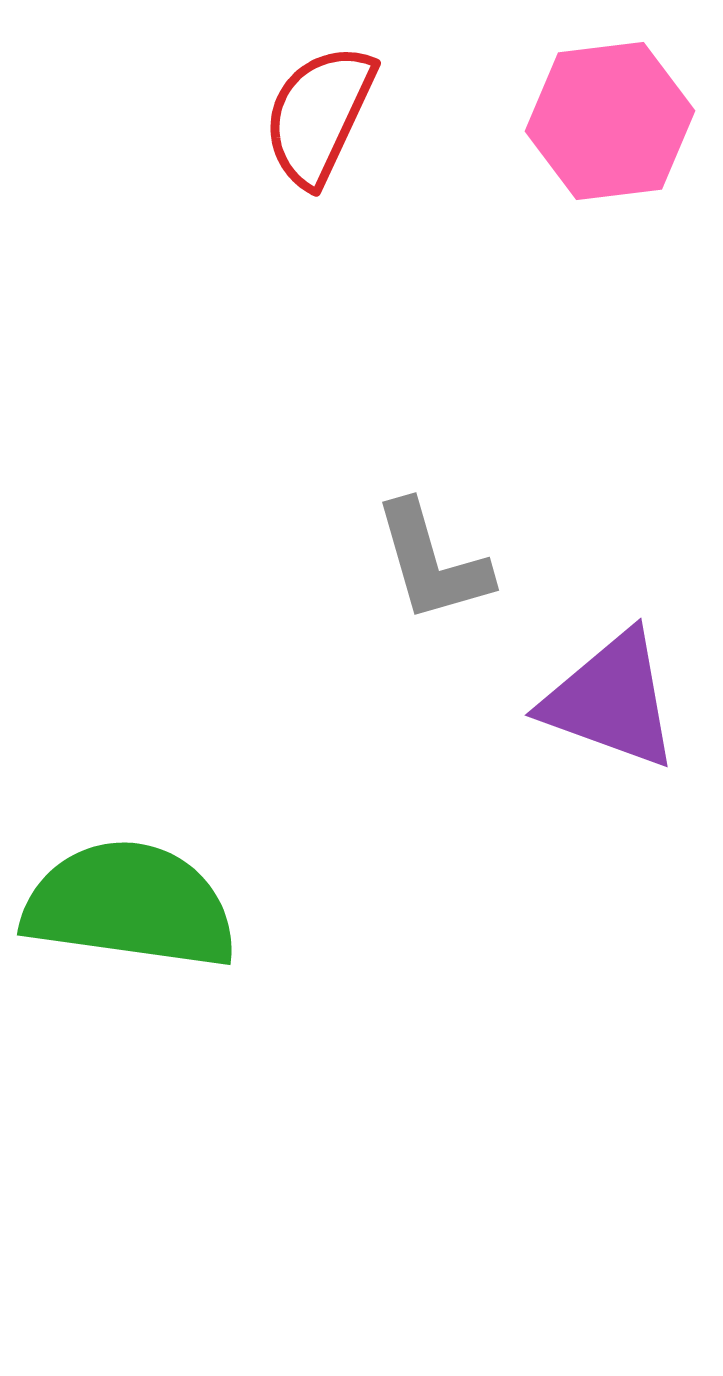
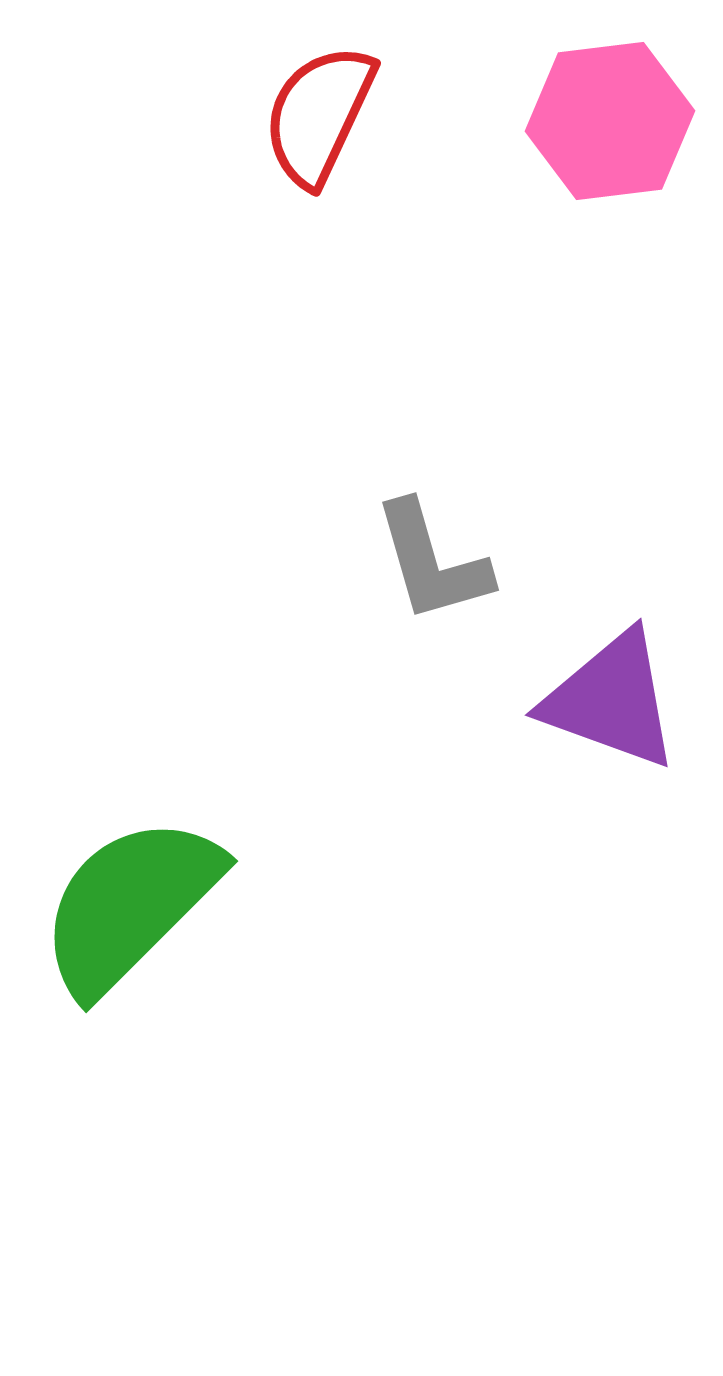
green semicircle: rotated 53 degrees counterclockwise
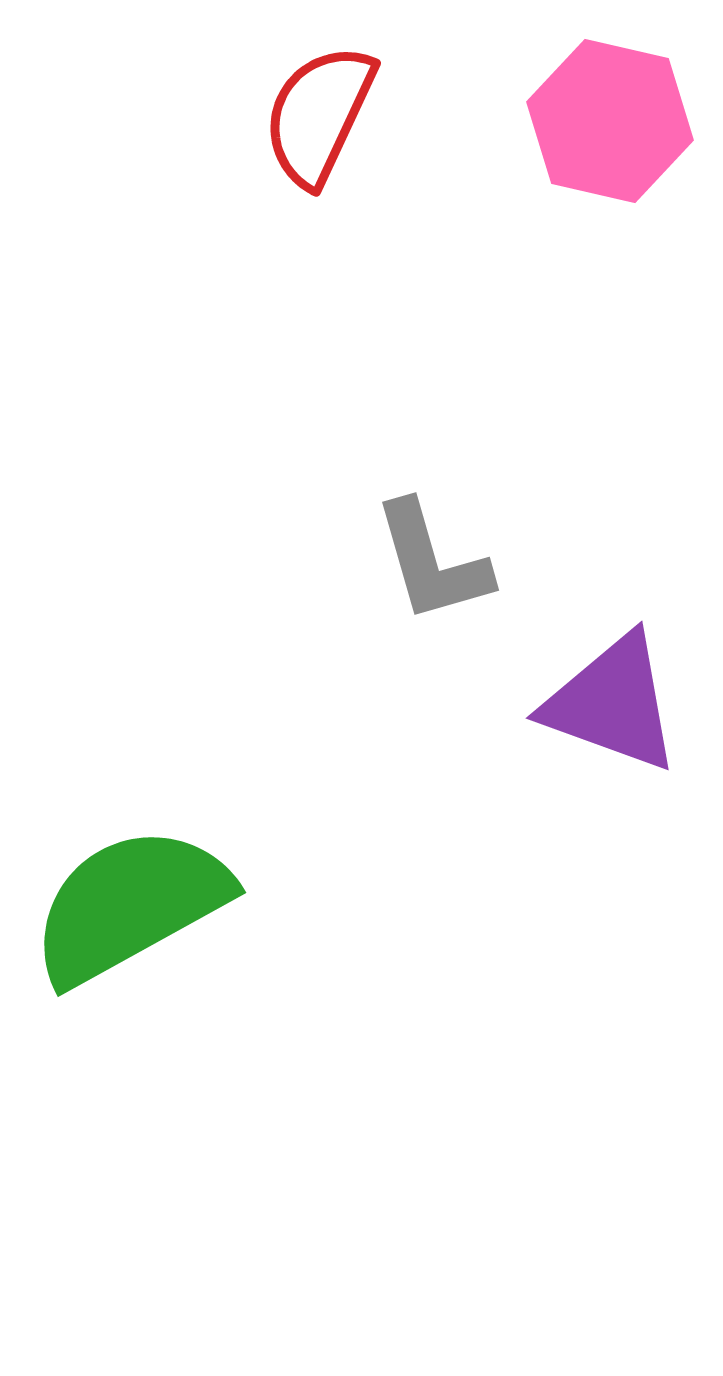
pink hexagon: rotated 20 degrees clockwise
purple triangle: moved 1 px right, 3 px down
green semicircle: rotated 16 degrees clockwise
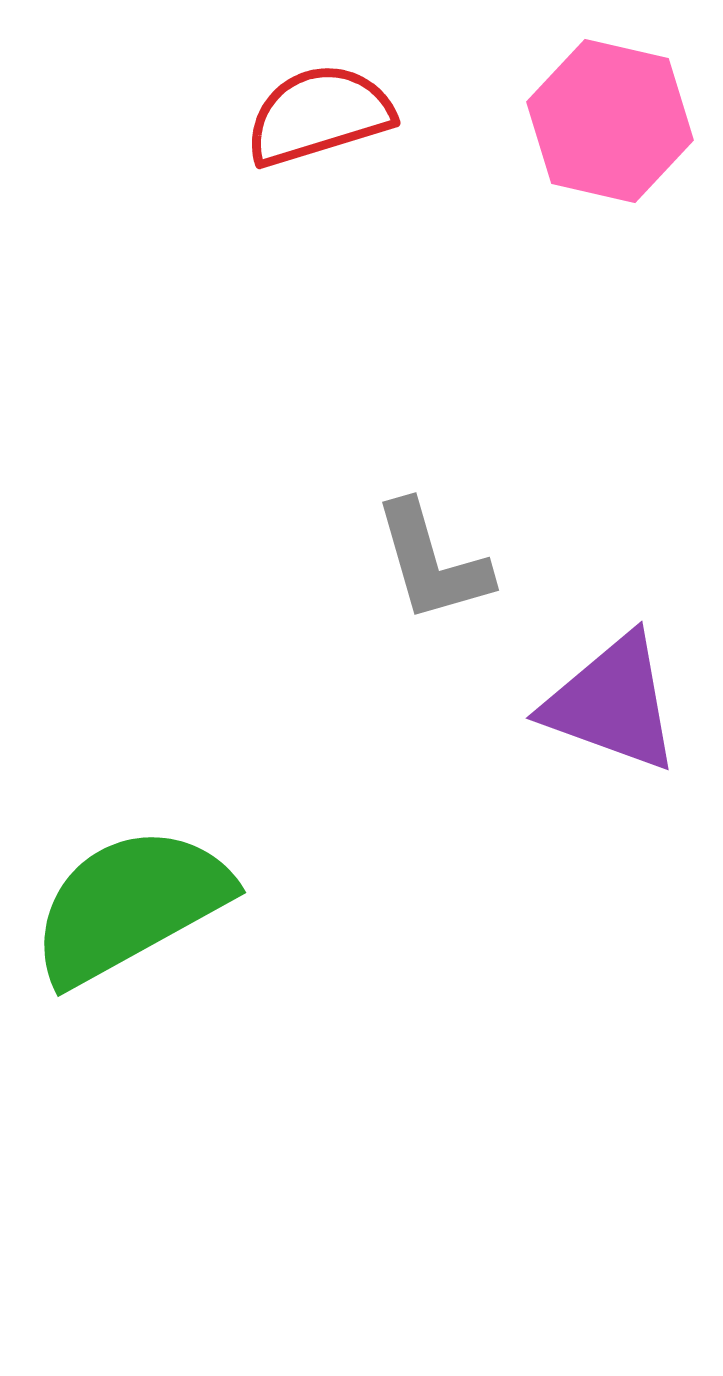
red semicircle: rotated 48 degrees clockwise
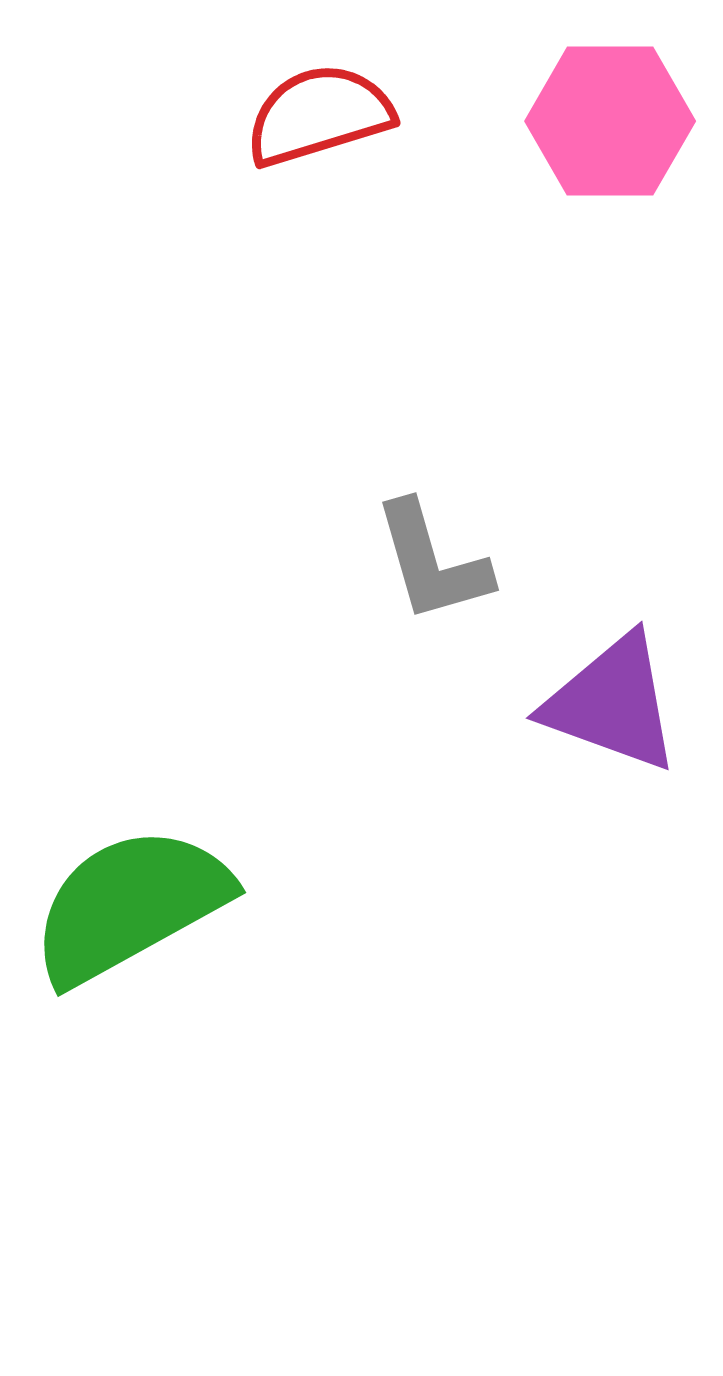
pink hexagon: rotated 13 degrees counterclockwise
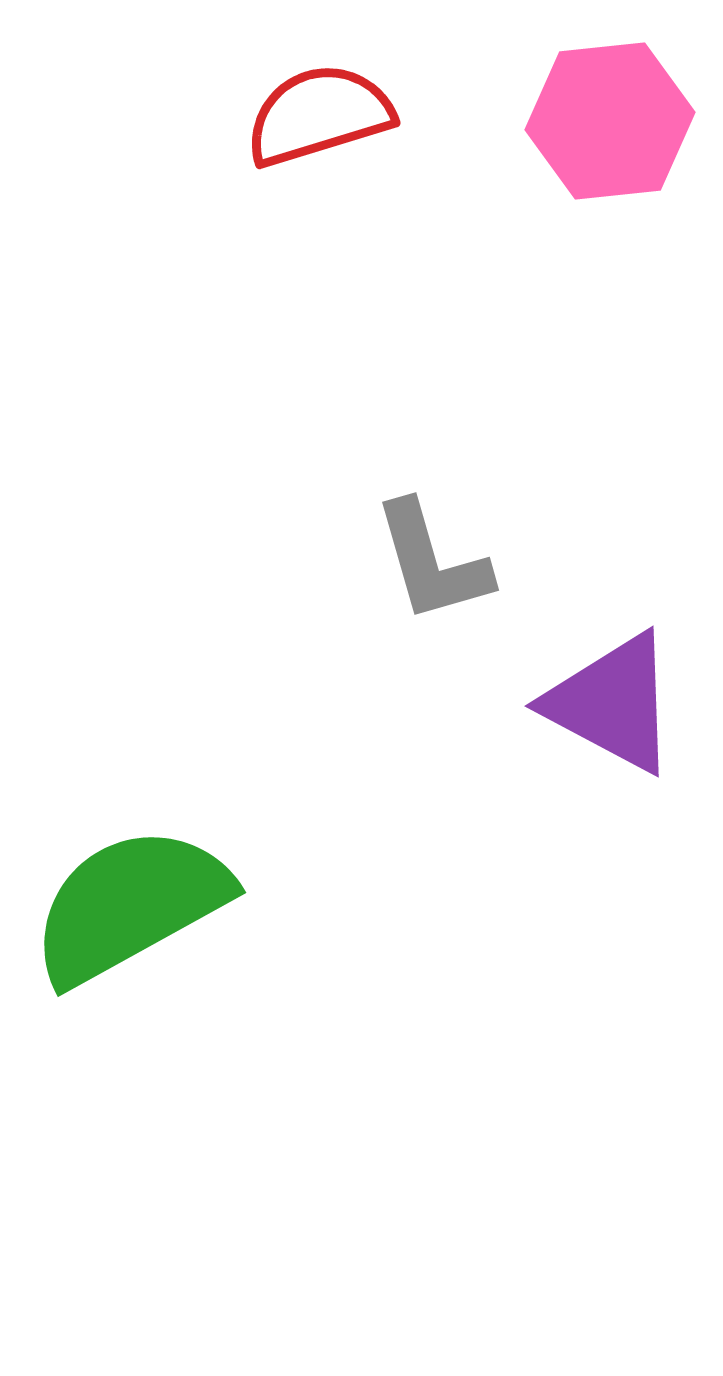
pink hexagon: rotated 6 degrees counterclockwise
purple triangle: rotated 8 degrees clockwise
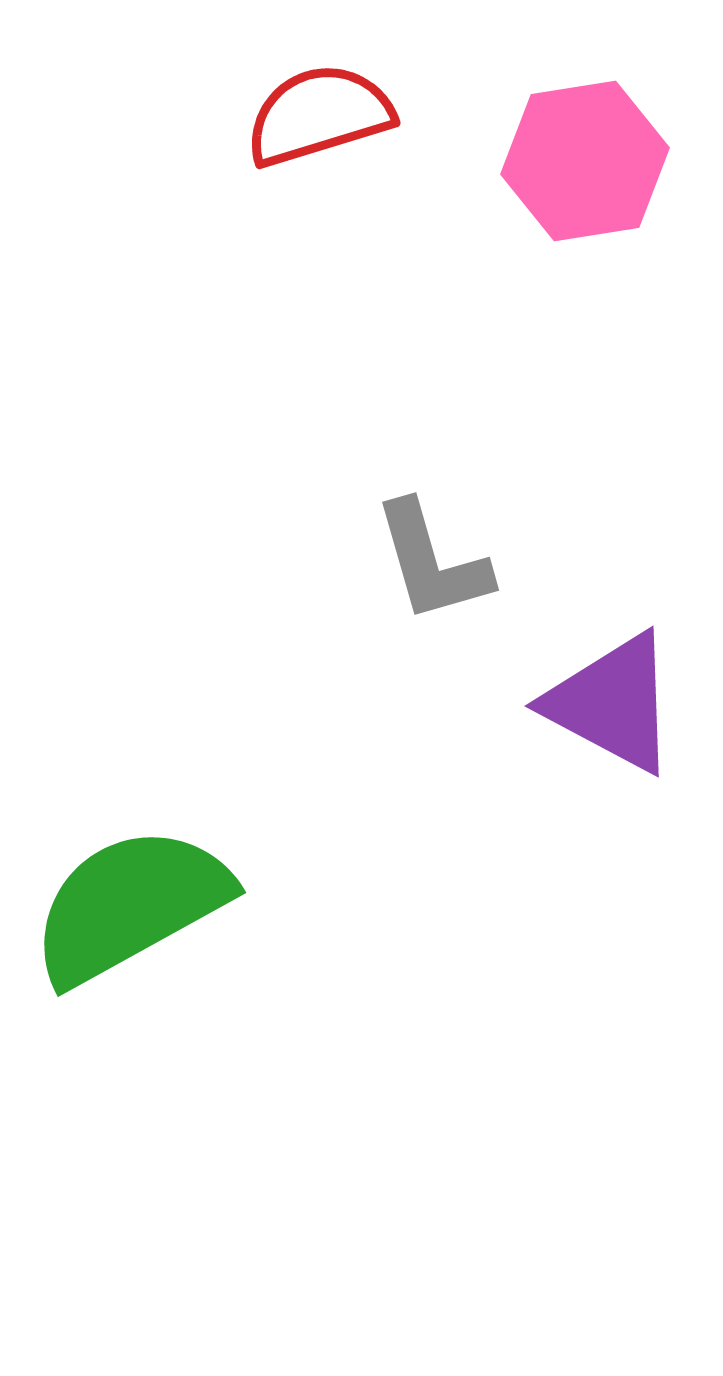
pink hexagon: moved 25 px left, 40 px down; rotated 3 degrees counterclockwise
